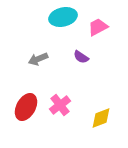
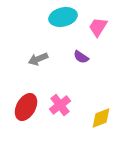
pink trapezoid: rotated 30 degrees counterclockwise
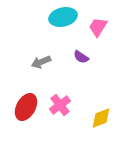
gray arrow: moved 3 px right, 3 px down
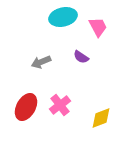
pink trapezoid: rotated 120 degrees clockwise
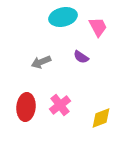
red ellipse: rotated 24 degrees counterclockwise
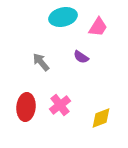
pink trapezoid: rotated 60 degrees clockwise
gray arrow: rotated 72 degrees clockwise
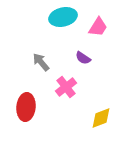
purple semicircle: moved 2 px right, 1 px down
pink cross: moved 6 px right, 18 px up
